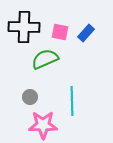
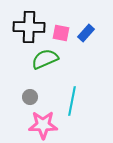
black cross: moved 5 px right
pink square: moved 1 px right, 1 px down
cyan line: rotated 12 degrees clockwise
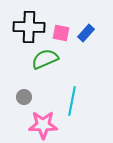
gray circle: moved 6 px left
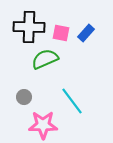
cyan line: rotated 48 degrees counterclockwise
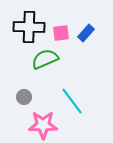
pink square: rotated 18 degrees counterclockwise
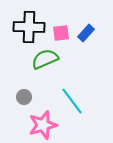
pink star: rotated 16 degrees counterclockwise
